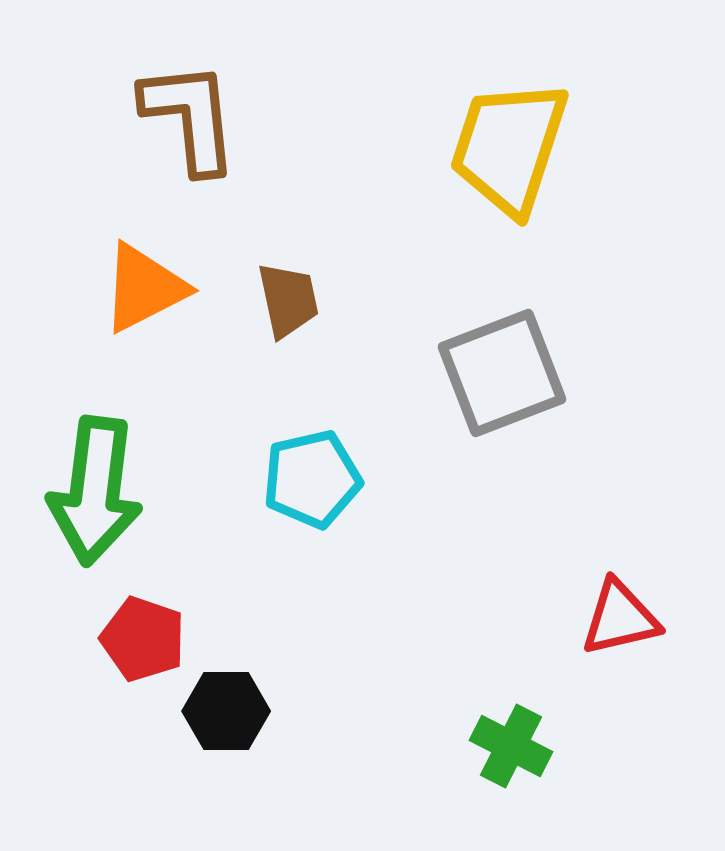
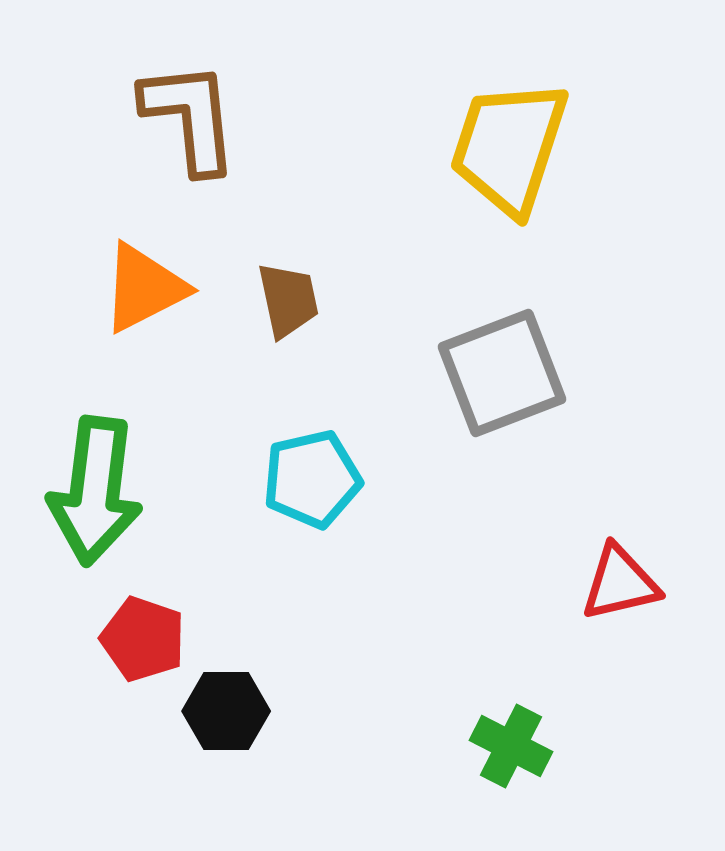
red triangle: moved 35 px up
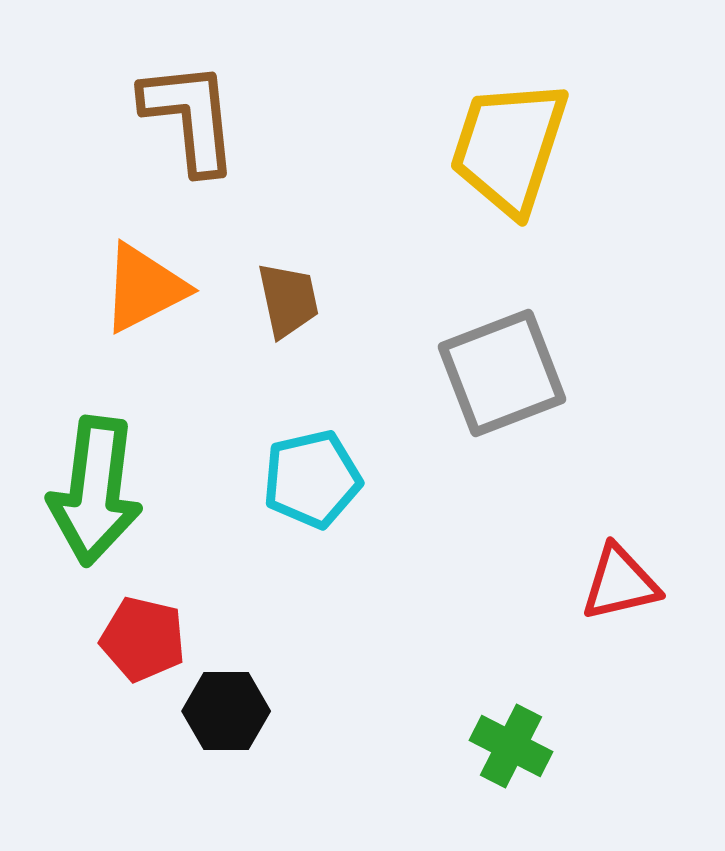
red pentagon: rotated 6 degrees counterclockwise
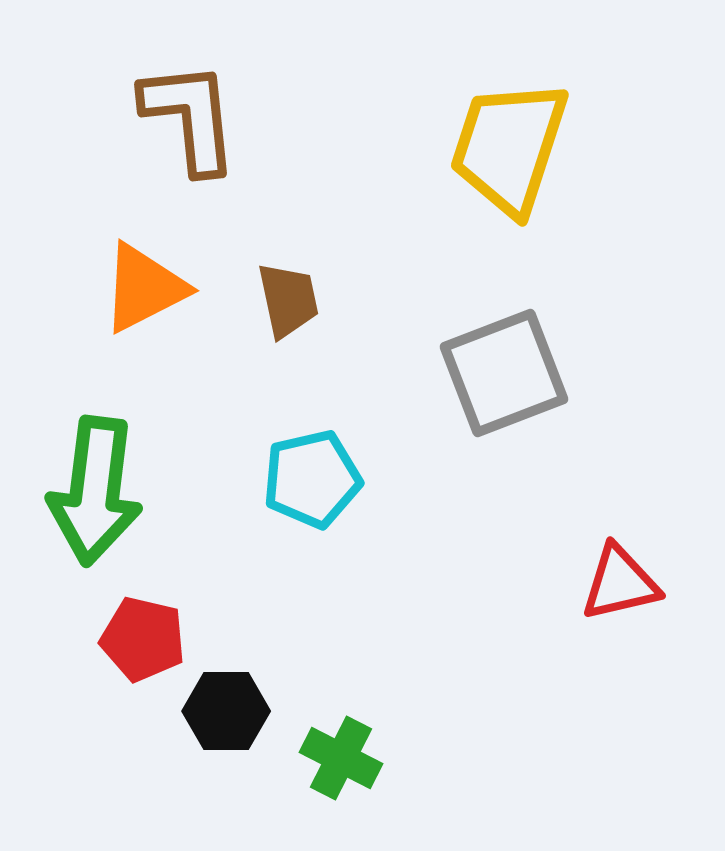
gray square: moved 2 px right
green cross: moved 170 px left, 12 px down
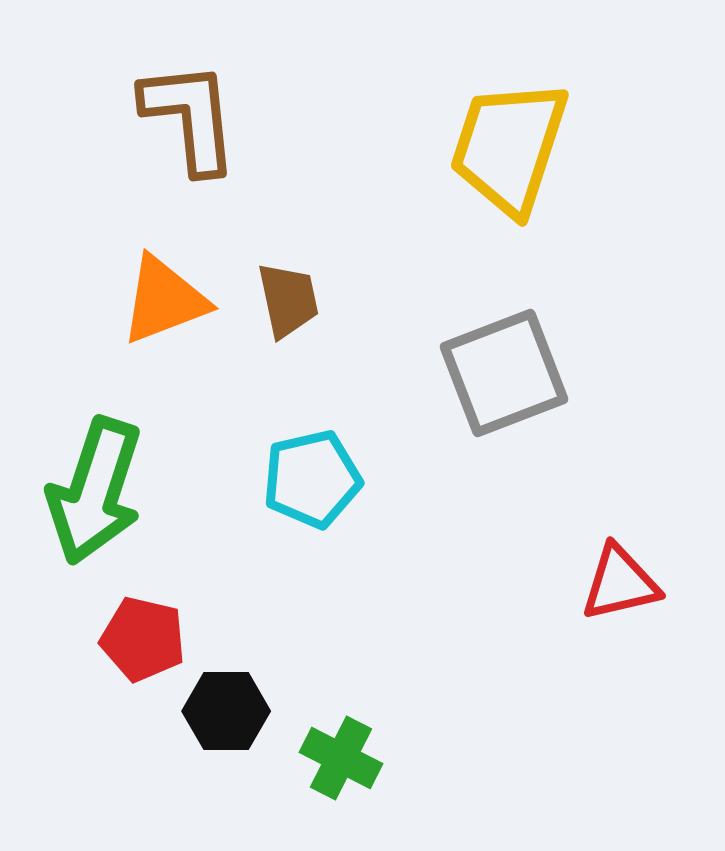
orange triangle: moved 20 px right, 12 px down; rotated 6 degrees clockwise
green arrow: rotated 11 degrees clockwise
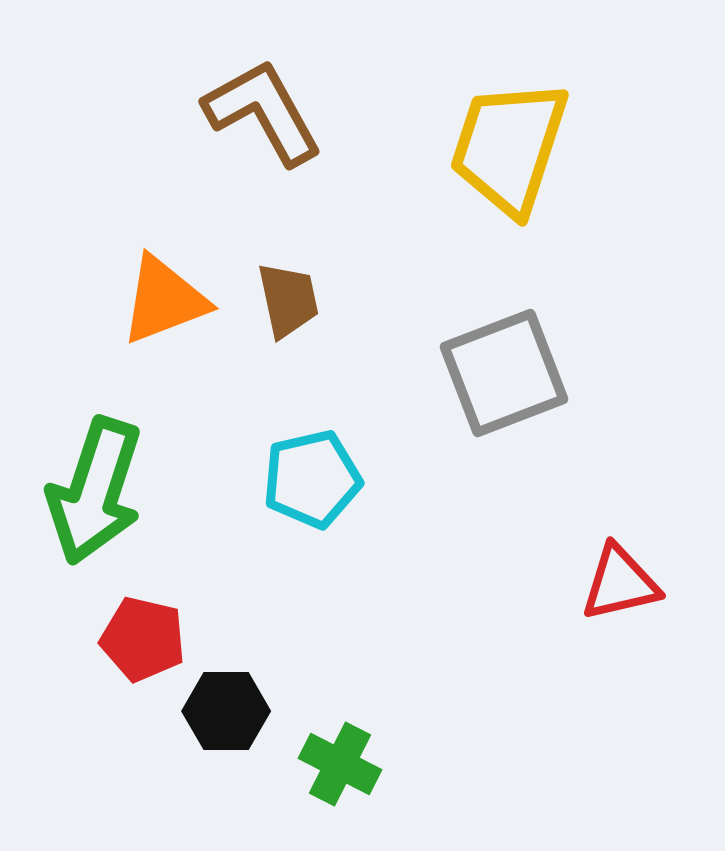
brown L-shape: moved 73 px right, 5 px up; rotated 23 degrees counterclockwise
green cross: moved 1 px left, 6 px down
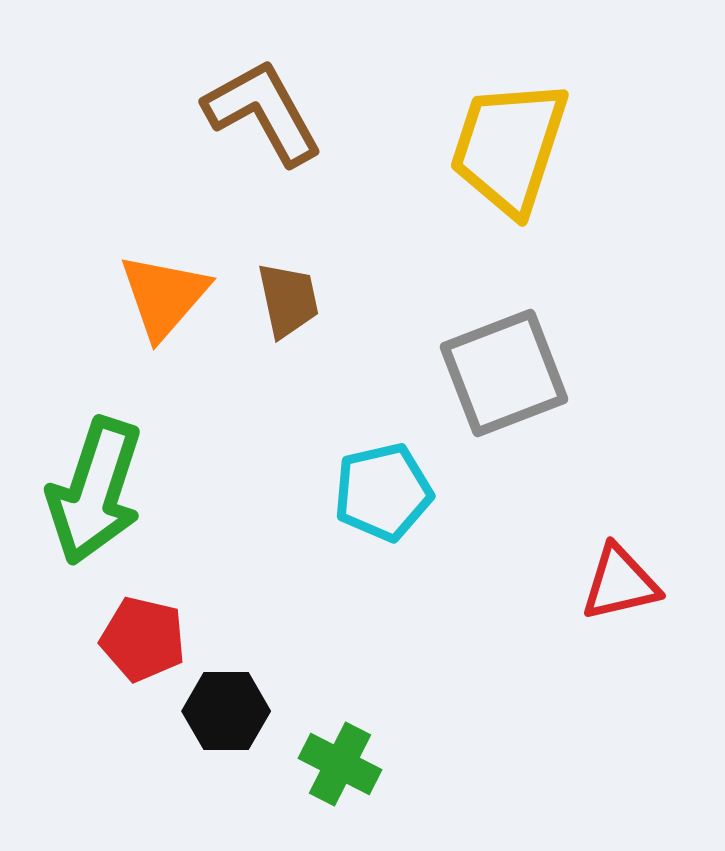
orange triangle: moved 4 px up; rotated 28 degrees counterclockwise
cyan pentagon: moved 71 px right, 13 px down
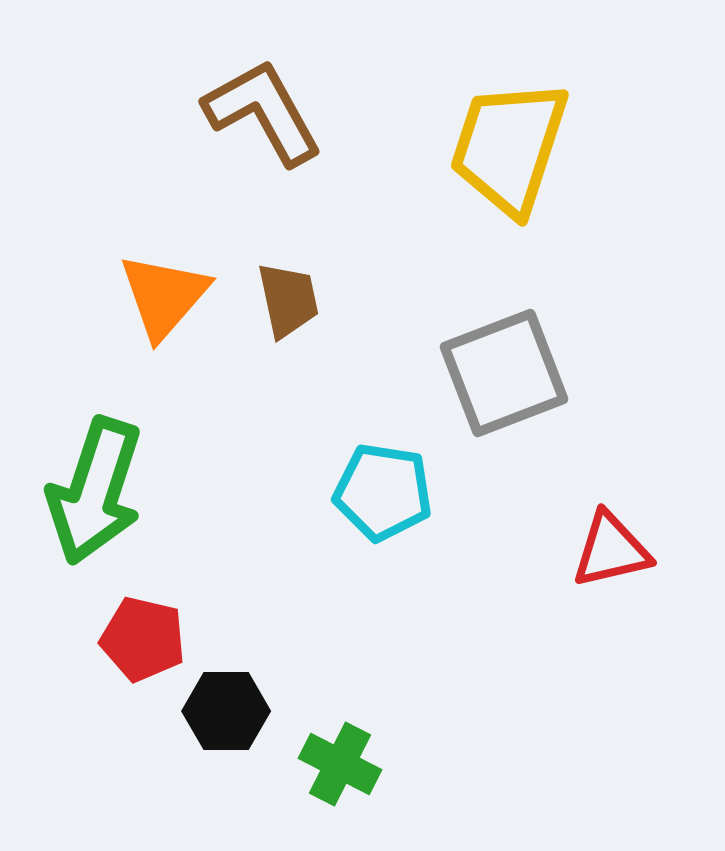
cyan pentagon: rotated 22 degrees clockwise
red triangle: moved 9 px left, 33 px up
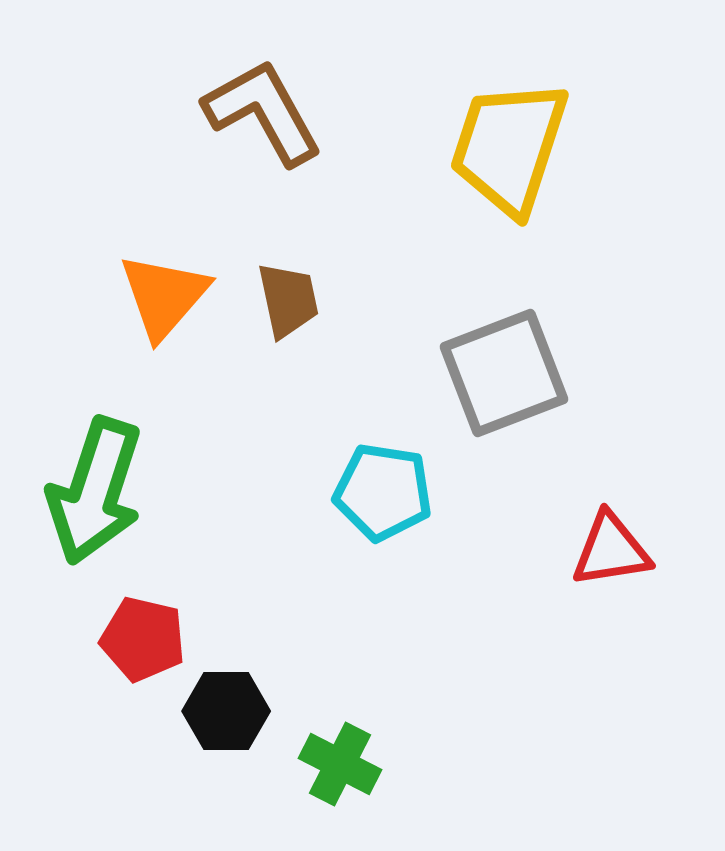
red triangle: rotated 4 degrees clockwise
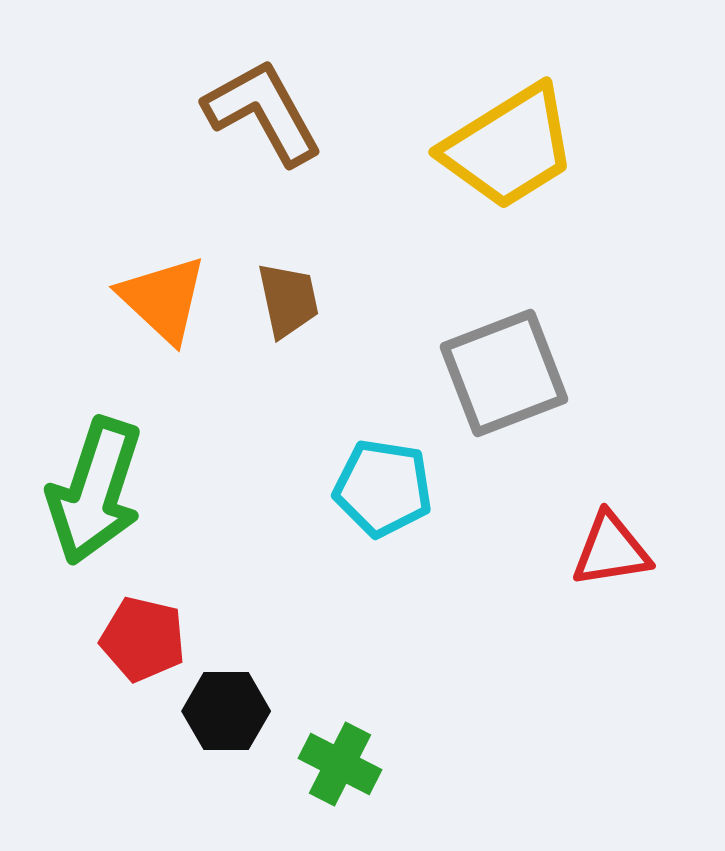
yellow trapezoid: rotated 140 degrees counterclockwise
orange triangle: moved 1 px left, 3 px down; rotated 28 degrees counterclockwise
cyan pentagon: moved 4 px up
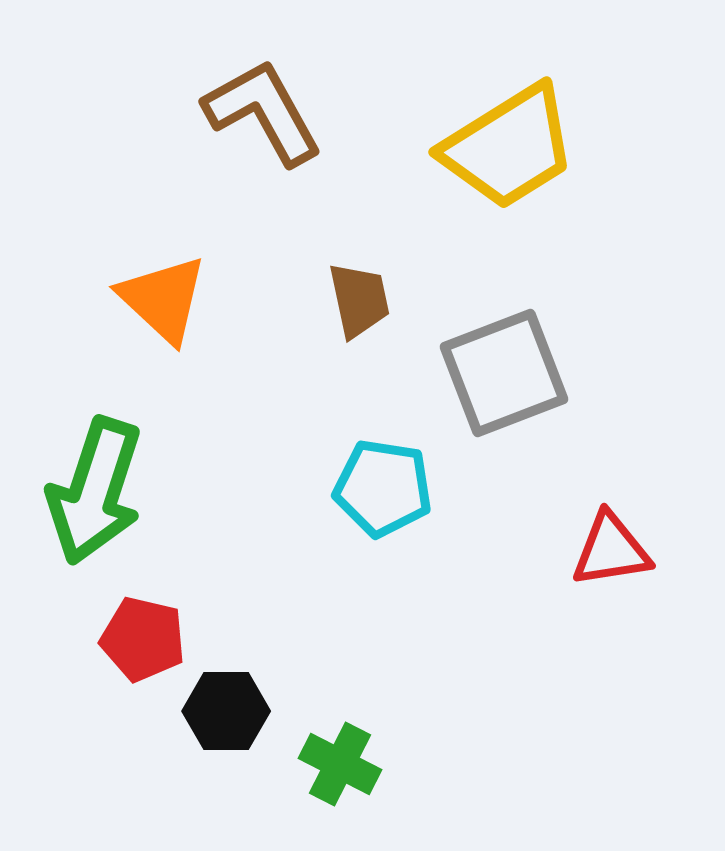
brown trapezoid: moved 71 px right
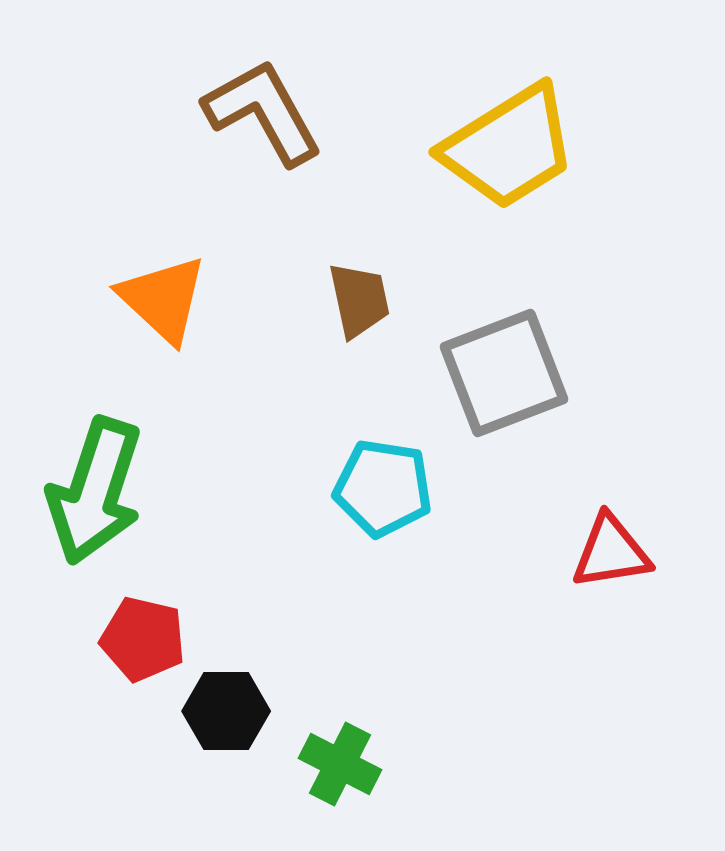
red triangle: moved 2 px down
